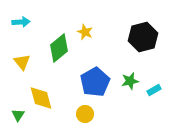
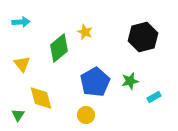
yellow triangle: moved 2 px down
cyan rectangle: moved 7 px down
yellow circle: moved 1 px right, 1 px down
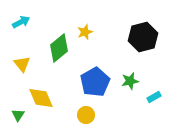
cyan arrow: rotated 24 degrees counterclockwise
yellow star: rotated 28 degrees clockwise
yellow diamond: rotated 8 degrees counterclockwise
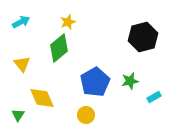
yellow star: moved 17 px left, 10 px up
yellow diamond: moved 1 px right
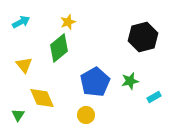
yellow triangle: moved 2 px right, 1 px down
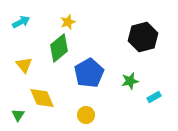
blue pentagon: moved 6 px left, 9 px up
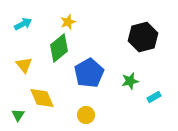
cyan arrow: moved 2 px right, 2 px down
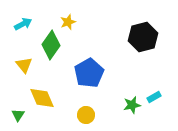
green diamond: moved 8 px left, 3 px up; rotated 16 degrees counterclockwise
green star: moved 2 px right, 24 px down
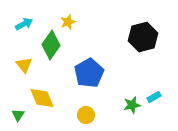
cyan arrow: moved 1 px right
